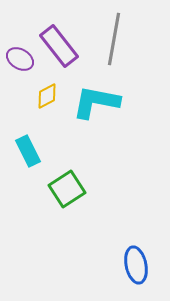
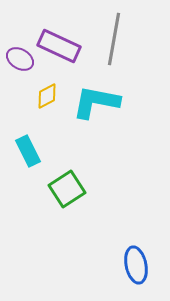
purple rectangle: rotated 27 degrees counterclockwise
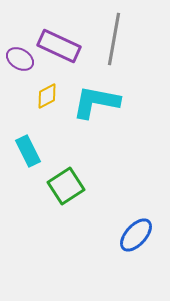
green square: moved 1 px left, 3 px up
blue ellipse: moved 30 px up; rotated 54 degrees clockwise
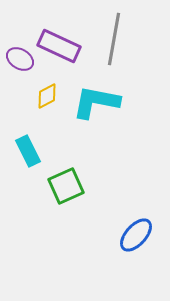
green square: rotated 9 degrees clockwise
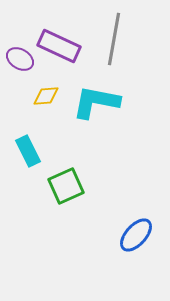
yellow diamond: moved 1 px left; rotated 24 degrees clockwise
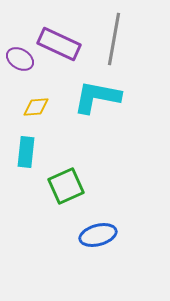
purple rectangle: moved 2 px up
yellow diamond: moved 10 px left, 11 px down
cyan L-shape: moved 1 px right, 5 px up
cyan rectangle: moved 2 px left, 1 px down; rotated 32 degrees clockwise
blue ellipse: moved 38 px left; rotated 33 degrees clockwise
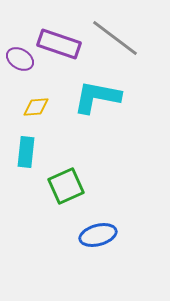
gray line: moved 1 px right, 1 px up; rotated 63 degrees counterclockwise
purple rectangle: rotated 6 degrees counterclockwise
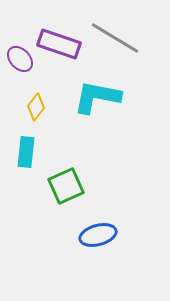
gray line: rotated 6 degrees counterclockwise
purple ellipse: rotated 16 degrees clockwise
yellow diamond: rotated 48 degrees counterclockwise
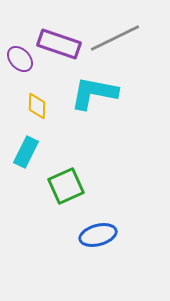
gray line: rotated 57 degrees counterclockwise
cyan L-shape: moved 3 px left, 4 px up
yellow diamond: moved 1 px right, 1 px up; rotated 36 degrees counterclockwise
cyan rectangle: rotated 20 degrees clockwise
